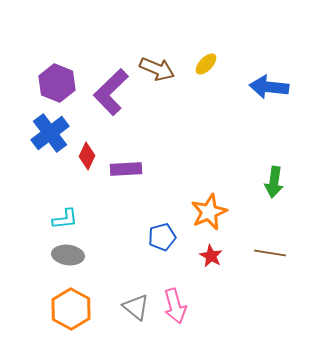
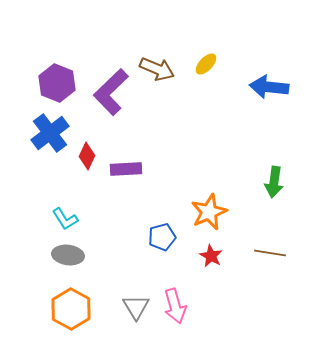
cyan L-shape: rotated 64 degrees clockwise
gray triangle: rotated 20 degrees clockwise
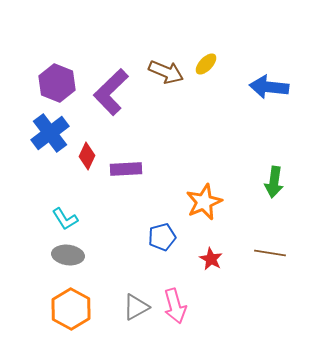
brown arrow: moved 9 px right, 3 px down
orange star: moved 5 px left, 10 px up
red star: moved 3 px down
gray triangle: rotated 32 degrees clockwise
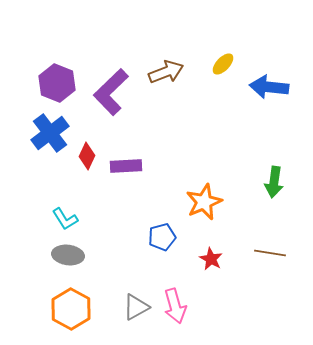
yellow ellipse: moved 17 px right
brown arrow: rotated 44 degrees counterclockwise
purple rectangle: moved 3 px up
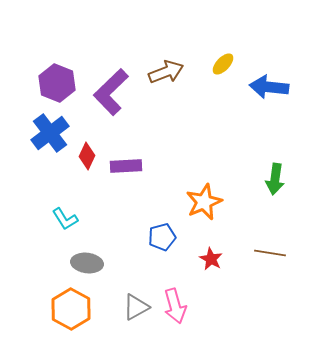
green arrow: moved 1 px right, 3 px up
gray ellipse: moved 19 px right, 8 px down
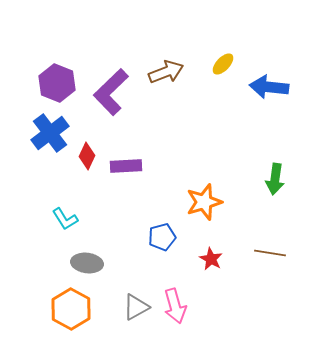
orange star: rotated 6 degrees clockwise
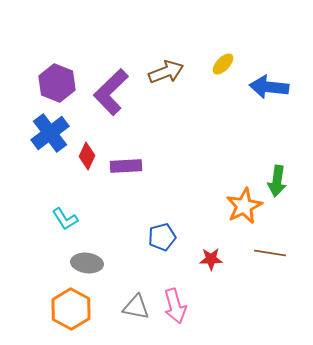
green arrow: moved 2 px right, 2 px down
orange star: moved 40 px right, 4 px down; rotated 9 degrees counterclockwise
red star: rotated 30 degrees counterclockwise
gray triangle: rotated 40 degrees clockwise
